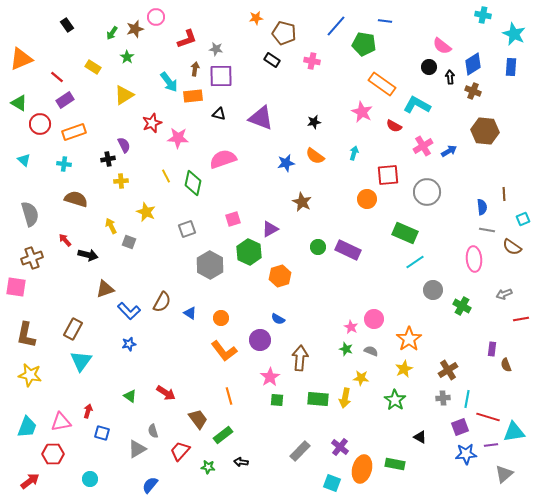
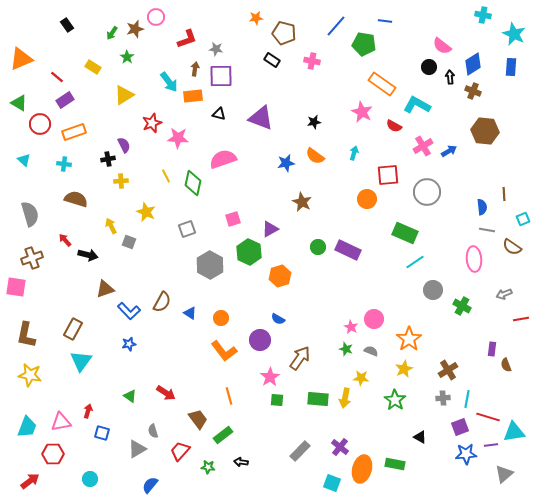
brown arrow at (300, 358): rotated 30 degrees clockwise
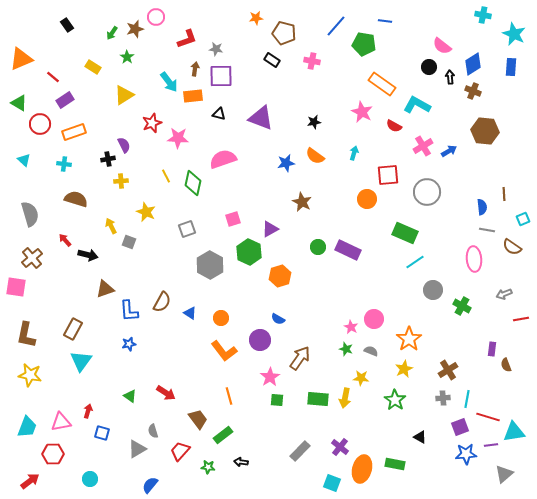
red line at (57, 77): moved 4 px left
brown cross at (32, 258): rotated 20 degrees counterclockwise
blue L-shape at (129, 311): rotated 40 degrees clockwise
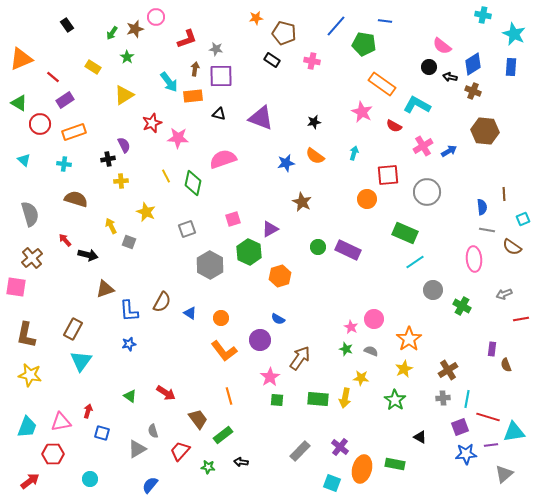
black arrow at (450, 77): rotated 72 degrees counterclockwise
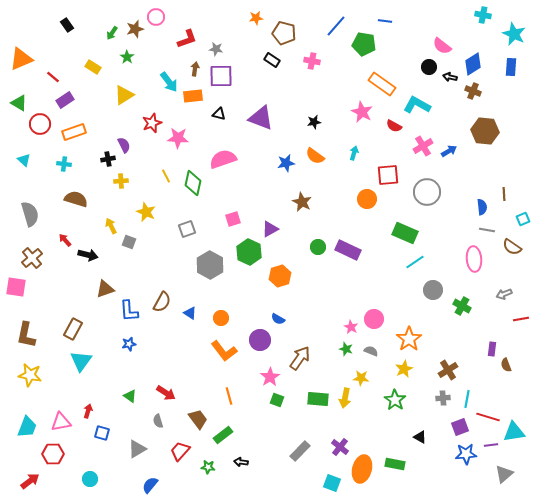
green square at (277, 400): rotated 16 degrees clockwise
gray semicircle at (153, 431): moved 5 px right, 10 px up
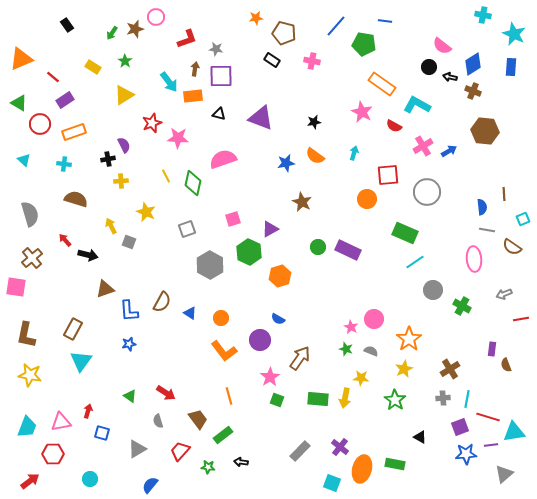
green star at (127, 57): moved 2 px left, 4 px down
brown cross at (448, 370): moved 2 px right, 1 px up
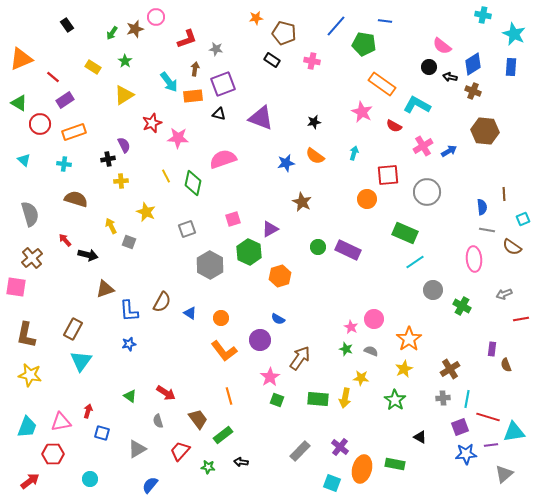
purple square at (221, 76): moved 2 px right, 8 px down; rotated 20 degrees counterclockwise
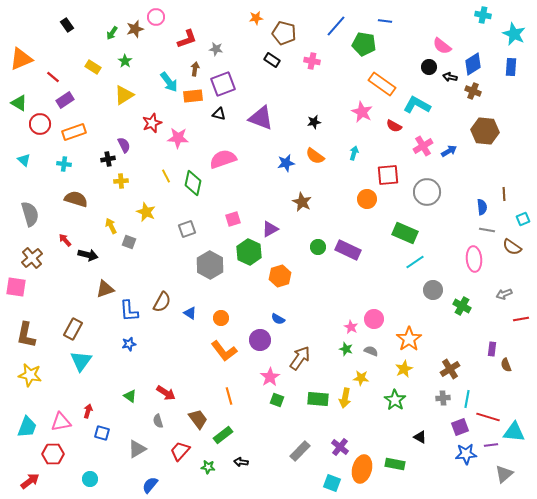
cyan triangle at (514, 432): rotated 15 degrees clockwise
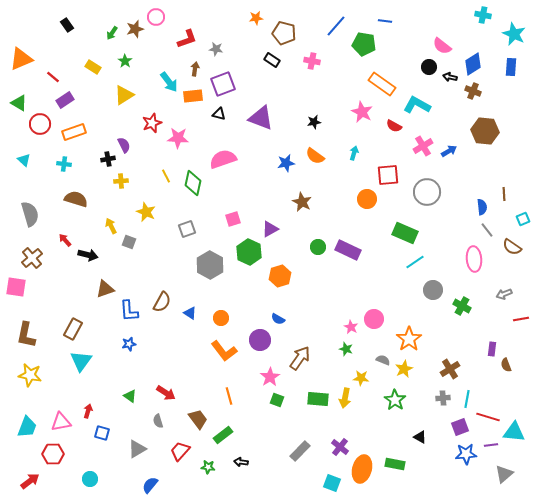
gray line at (487, 230): rotated 42 degrees clockwise
gray semicircle at (371, 351): moved 12 px right, 9 px down
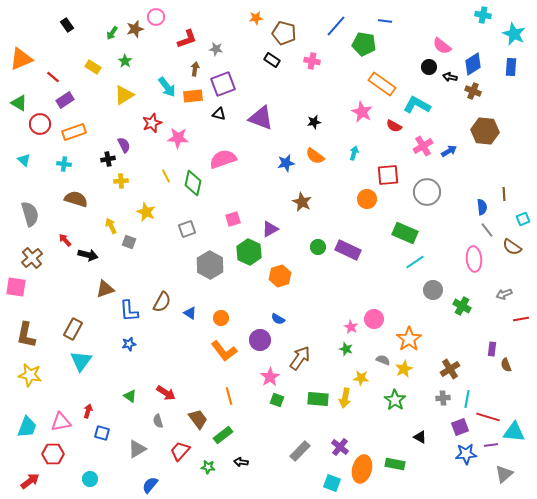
cyan arrow at (169, 82): moved 2 px left, 5 px down
